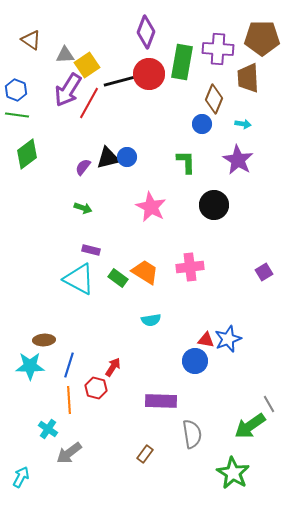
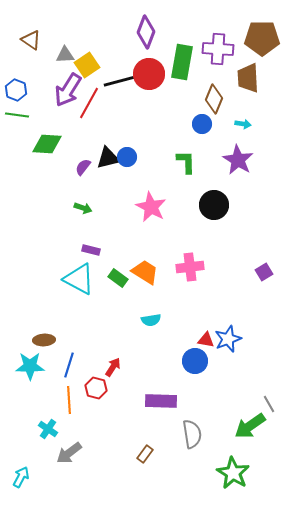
green diamond at (27, 154): moved 20 px right, 10 px up; rotated 40 degrees clockwise
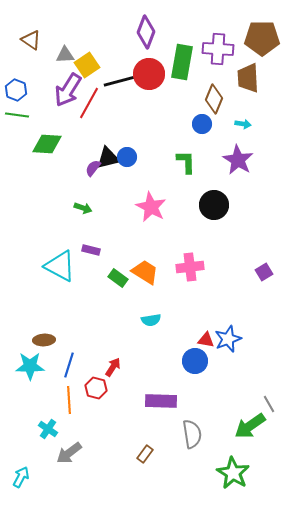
purple semicircle at (83, 167): moved 10 px right, 1 px down
cyan triangle at (79, 279): moved 19 px left, 13 px up
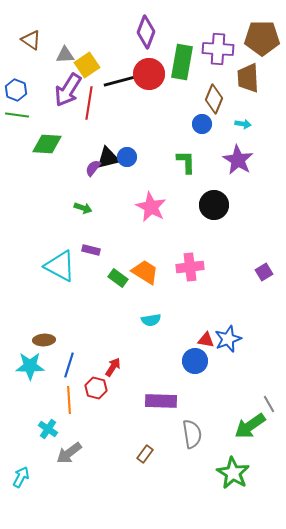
red line at (89, 103): rotated 20 degrees counterclockwise
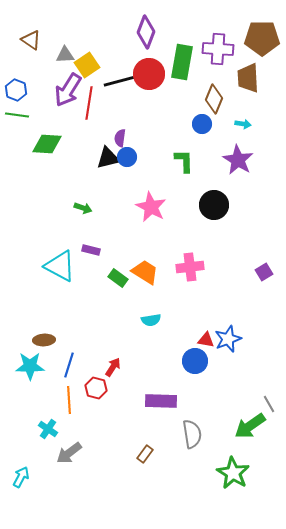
green L-shape at (186, 162): moved 2 px left, 1 px up
purple semicircle at (93, 168): moved 27 px right, 30 px up; rotated 30 degrees counterclockwise
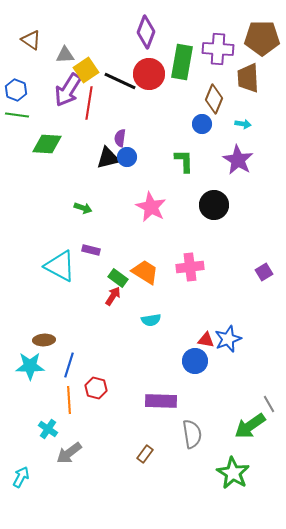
yellow square at (87, 65): moved 1 px left, 5 px down
black line at (120, 81): rotated 40 degrees clockwise
red arrow at (113, 367): moved 71 px up
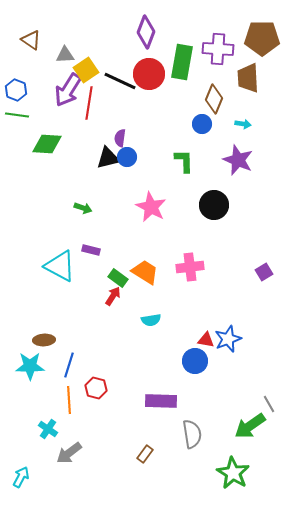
purple star at (238, 160): rotated 8 degrees counterclockwise
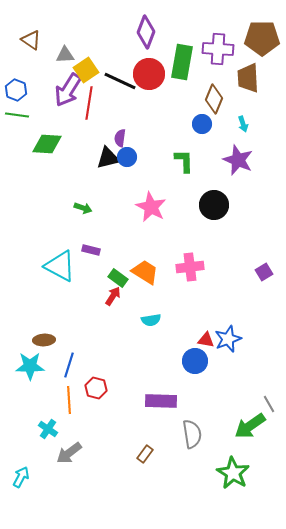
cyan arrow at (243, 124): rotated 63 degrees clockwise
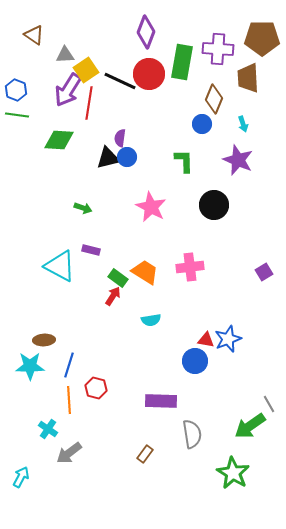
brown triangle at (31, 40): moved 3 px right, 5 px up
green diamond at (47, 144): moved 12 px right, 4 px up
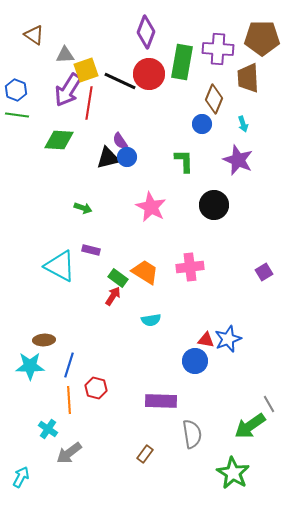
yellow square at (86, 70): rotated 15 degrees clockwise
purple semicircle at (120, 138): moved 3 px down; rotated 42 degrees counterclockwise
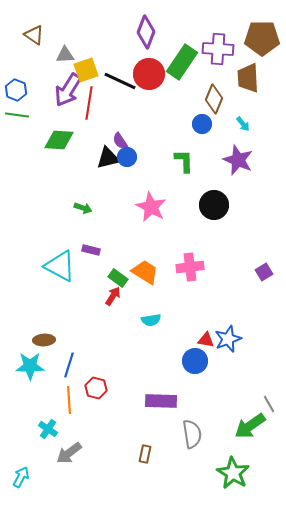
green rectangle at (182, 62): rotated 24 degrees clockwise
cyan arrow at (243, 124): rotated 21 degrees counterclockwise
brown rectangle at (145, 454): rotated 24 degrees counterclockwise
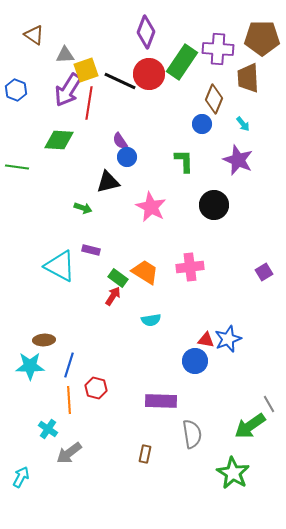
green line at (17, 115): moved 52 px down
black triangle at (108, 158): moved 24 px down
